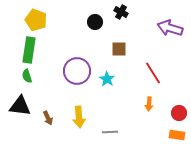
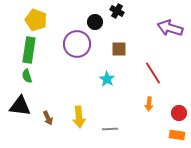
black cross: moved 4 px left, 1 px up
purple circle: moved 27 px up
gray line: moved 3 px up
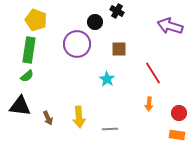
purple arrow: moved 2 px up
green semicircle: rotated 112 degrees counterclockwise
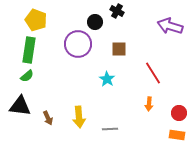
purple circle: moved 1 px right
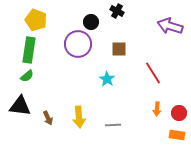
black circle: moved 4 px left
orange arrow: moved 8 px right, 5 px down
gray line: moved 3 px right, 4 px up
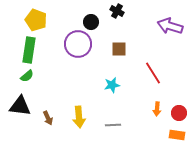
cyan star: moved 5 px right, 6 px down; rotated 28 degrees clockwise
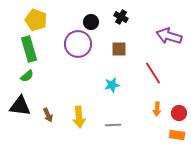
black cross: moved 4 px right, 6 px down
purple arrow: moved 1 px left, 10 px down
green rectangle: moved 1 px up; rotated 25 degrees counterclockwise
brown arrow: moved 3 px up
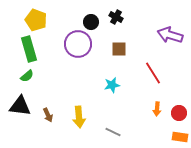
black cross: moved 5 px left
purple arrow: moved 1 px right, 1 px up
gray line: moved 7 px down; rotated 28 degrees clockwise
orange rectangle: moved 3 px right, 2 px down
